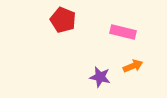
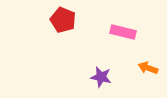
orange arrow: moved 15 px right, 2 px down; rotated 138 degrees counterclockwise
purple star: moved 1 px right
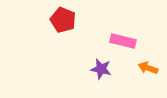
pink rectangle: moved 9 px down
purple star: moved 8 px up
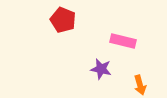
orange arrow: moved 8 px left, 17 px down; rotated 126 degrees counterclockwise
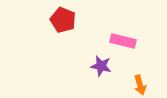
purple star: moved 3 px up
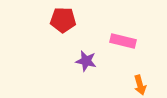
red pentagon: rotated 20 degrees counterclockwise
purple star: moved 15 px left, 5 px up
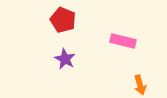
red pentagon: rotated 20 degrees clockwise
purple star: moved 21 px left, 2 px up; rotated 15 degrees clockwise
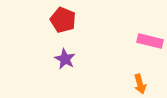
pink rectangle: moved 27 px right
orange arrow: moved 1 px up
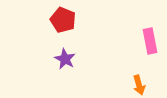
pink rectangle: rotated 65 degrees clockwise
orange arrow: moved 1 px left, 1 px down
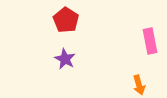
red pentagon: moved 3 px right; rotated 10 degrees clockwise
